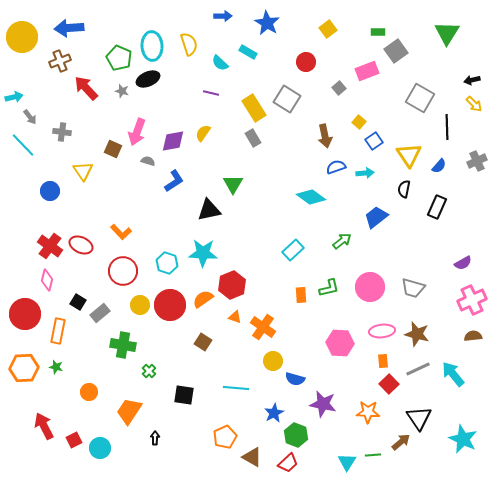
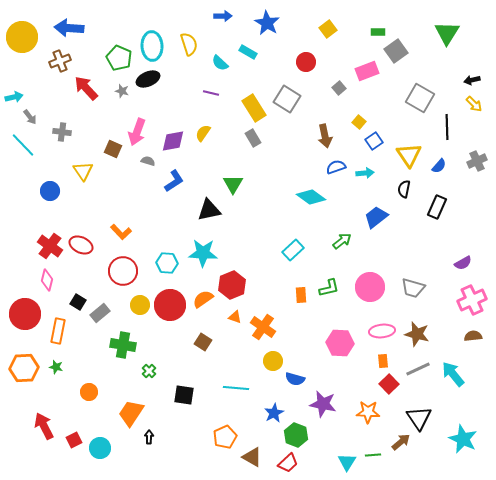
blue arrow at (69, 28): rotated 8 degrees clockwise
cyan hexagon at (167, 263): rotated 15 degrees counterclockwise
orange trapezoid at (129, 411): moved 2 px right, 2 px down
black arrow at (155, 438): moved 6 px left, 1 px up
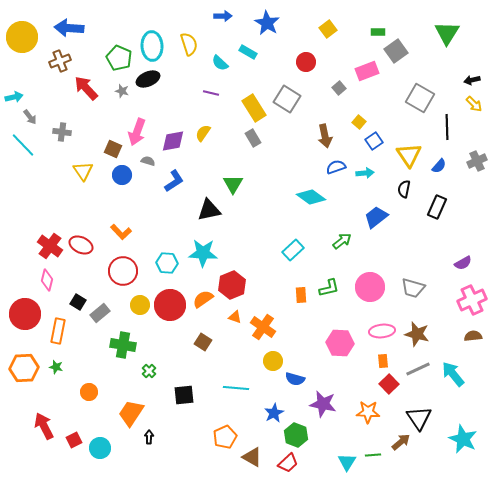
blue circle at (50, 191): moved 72 px right, 16 px up
black square at (184, 395): rotated 15 degrees counterclockwise
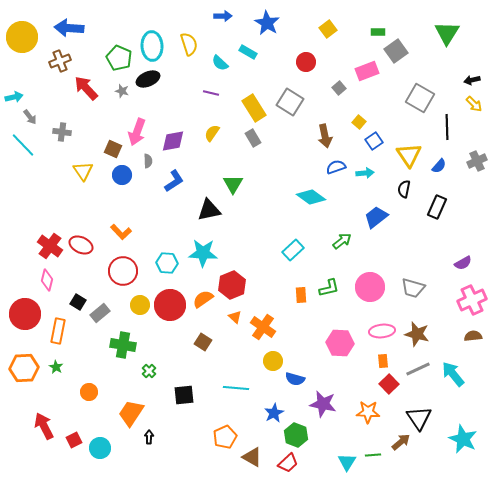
gray square at (287, 99): moved 3 px right, 3 px down
yellow semicircle at (203, 133): moved 9 px right
gray semicircle at (148, 161): rotated 72 degrees clockwise
orange triangle at (235, 317): rotated 24 degrees clockwise
green star at (56, 367): rotated 16 degrees clockwise
